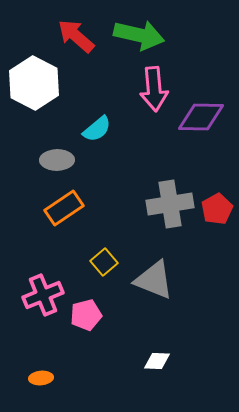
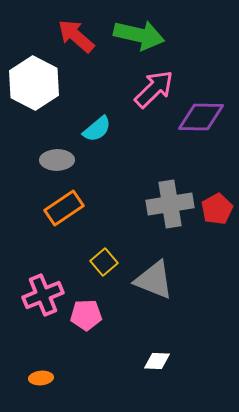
pink arrow: rotated 129 degrees counterclockwise
pink pentagon: rotated 12 degrees clockwise
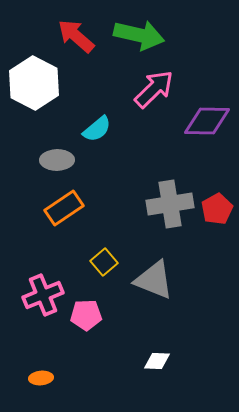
purple diamond: moved 6 px right, 4 px down
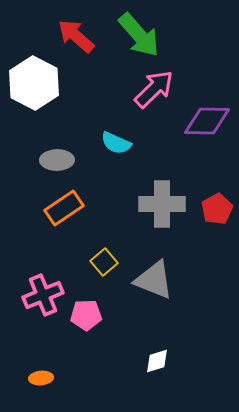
green arrow: rotated 36 degrees clockwise
cyan semicircle: moved 19 px right, 14 px down; rotated 64 degrees clockwise
gray cross: moved 8 px left; rotated 9 degrees clockwise
white diamond: rotated 20 degrees counterclockwise
